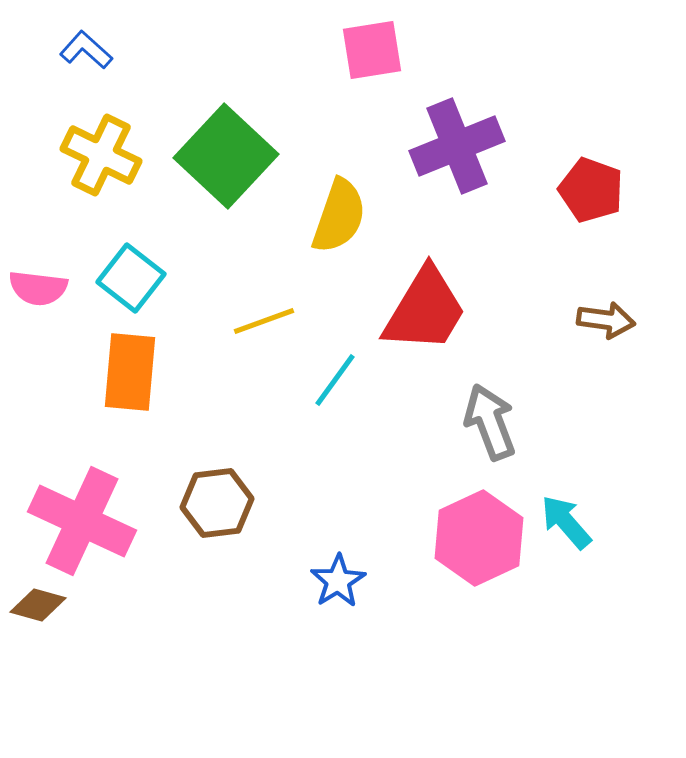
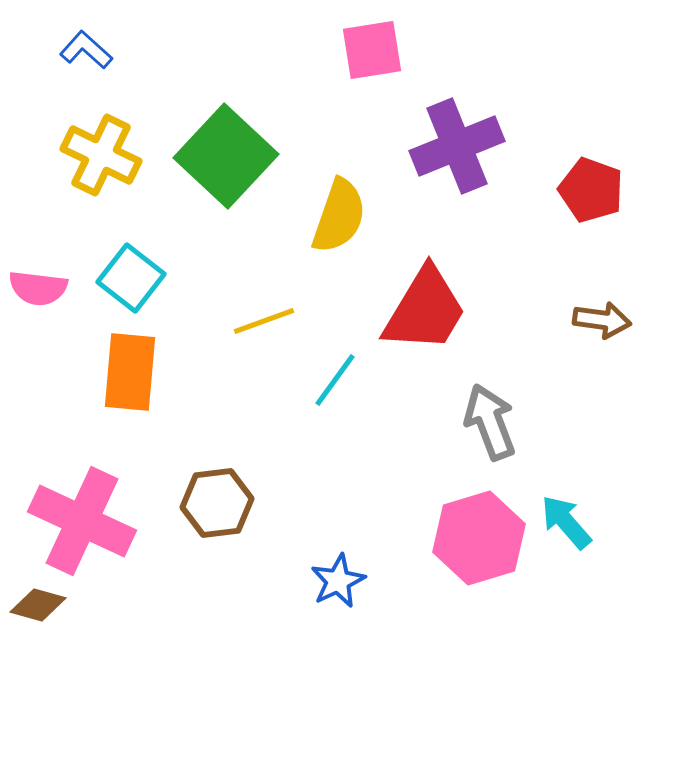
brown arrow: moved 4 px left
pink hexagon: rotated 8 degrees clockwise
blue star: rotated 6 degrees clockwise
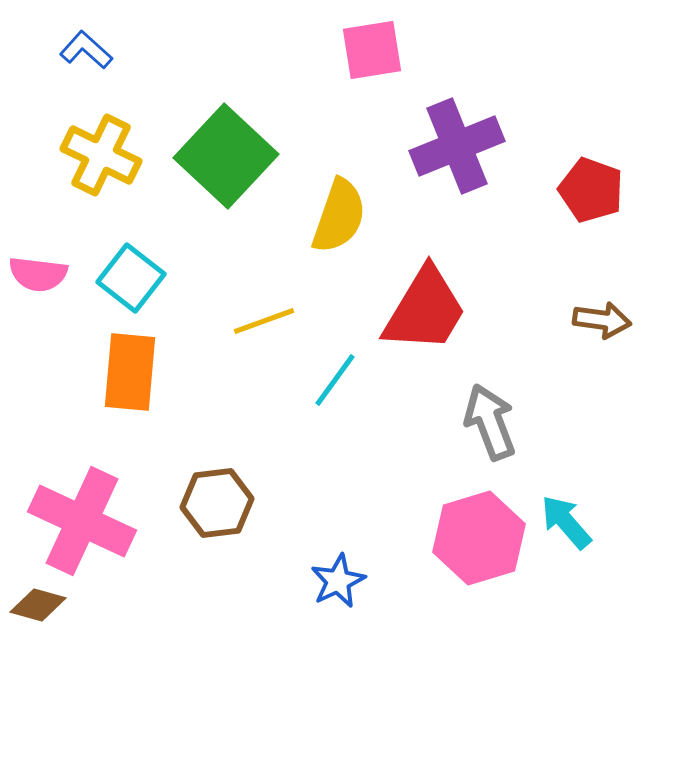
pink semicircle: moved 14 px up
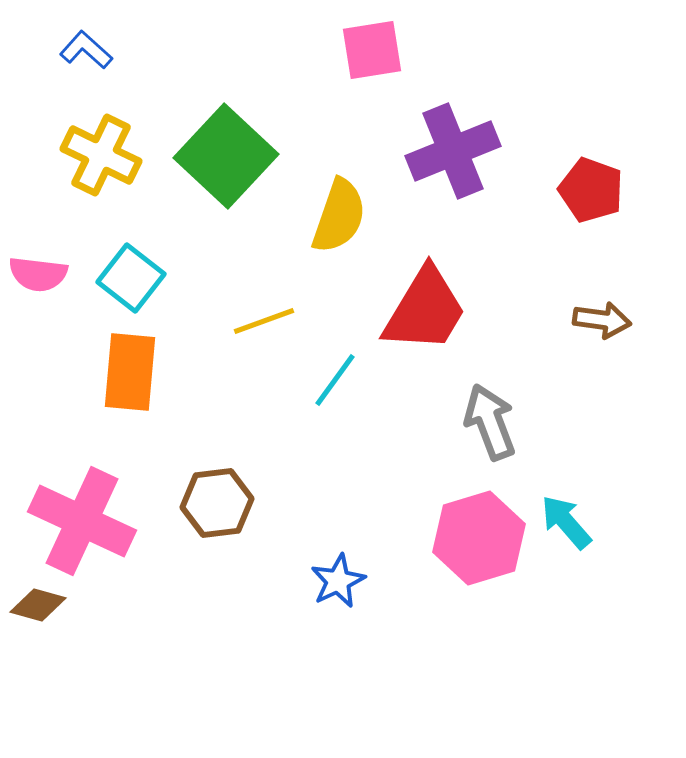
purple cross: moved 4 px left, 5 px down
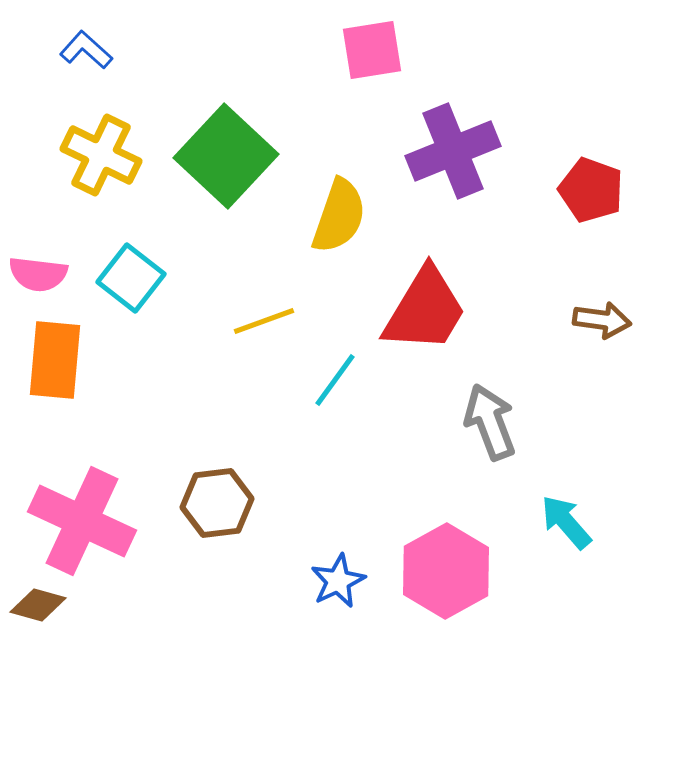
orange rectangle: moved 75 px left, 12 px up
pink hexagon: moved 33 px left, 33 px down; rotated 12 degrees counterclockwise
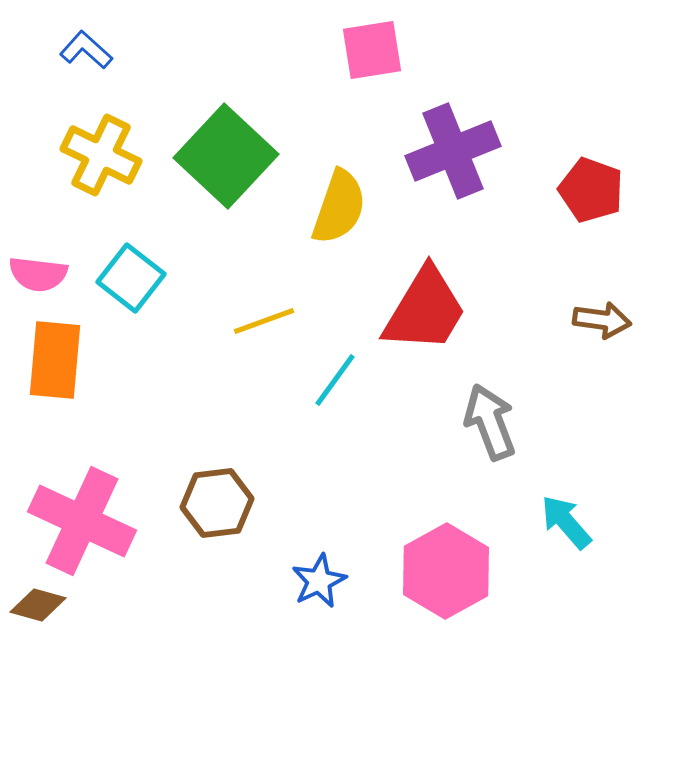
yellow semicircle: moved 9 px up
blue star: moved 19 px left
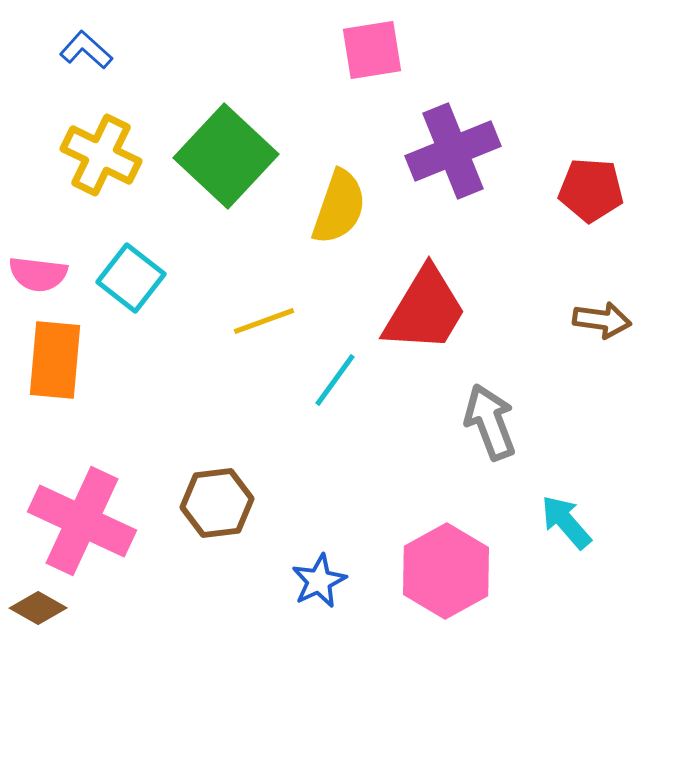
red pentagon: rotated 16 degrees counterclockwise
brown diamond: moved 3 px down; rotated 14 degrees clockwise
